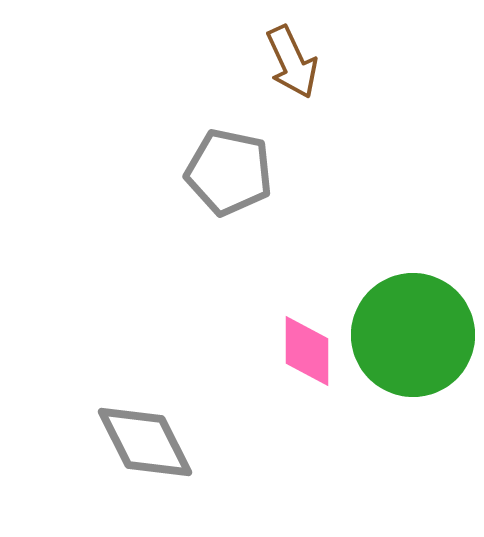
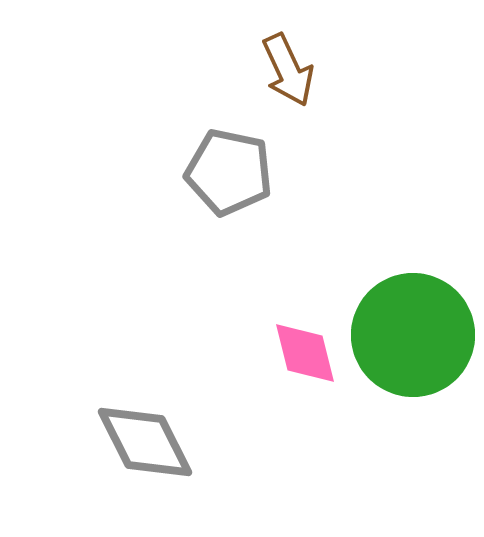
brown arrow: moved 4 px left, 8 px down
pink diamond: moved 2 px left, 2 px down; rotated 14 degrees counterclockwise
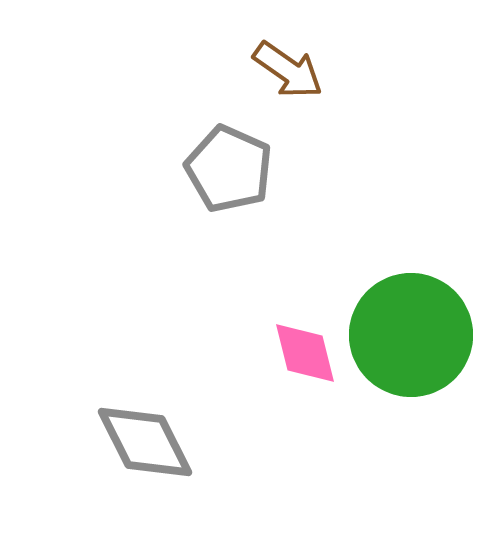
brown arrow: rotated 30 degrees counterclockwise
gray pentagon: moved 3 px up; rotated 12 degrees clockwise
green circle: moved 2 px left
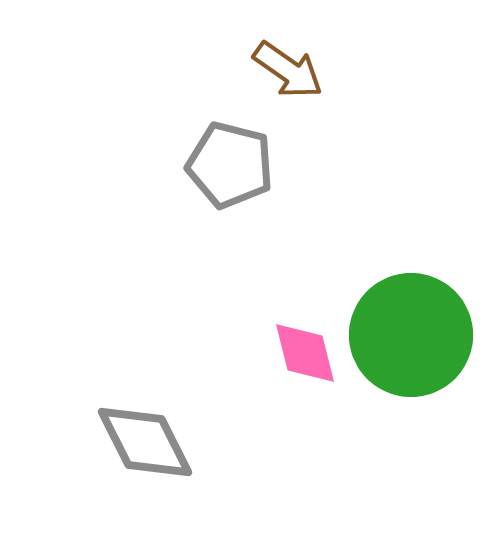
gray pentagon: moved 1 px right, 4 px up; rotated 10 degrees counterclockwise
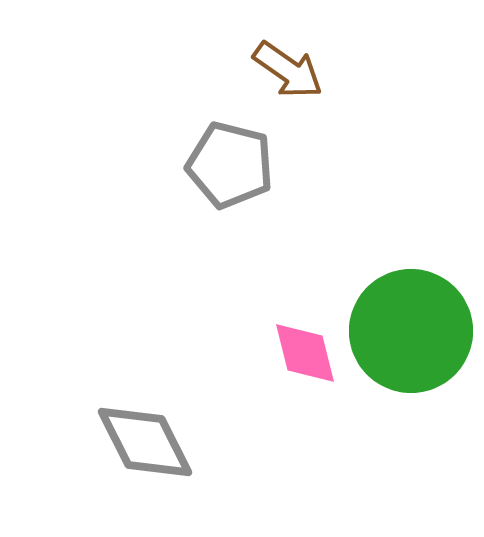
green circle: moved 4 px up
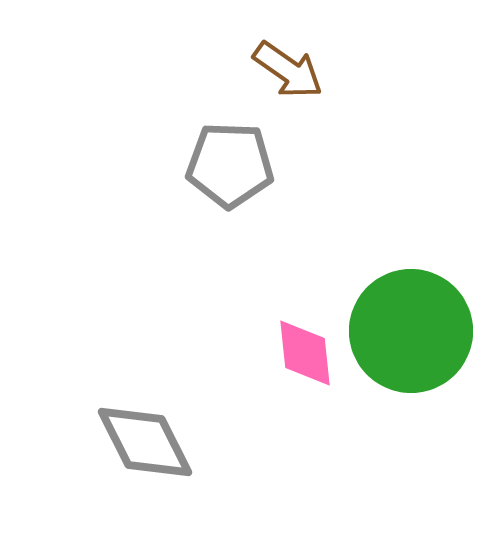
gray pentagon: rotated 12 degrees counterclockwise
pink diamond: rotated 8 degrees clockwise
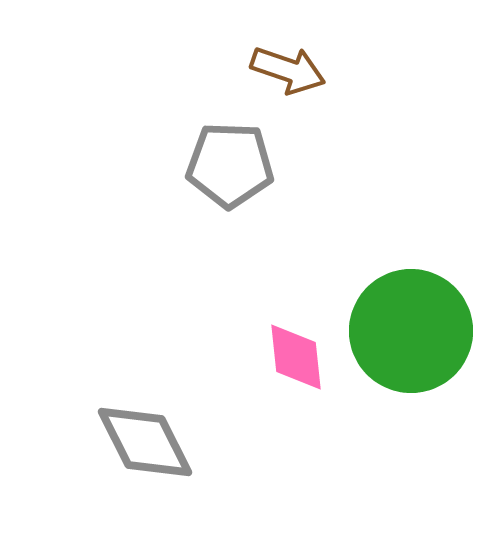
brown arrow: rotated 16 degrees counterclockwise
pink diamond: moved 9 px left, 4 px down
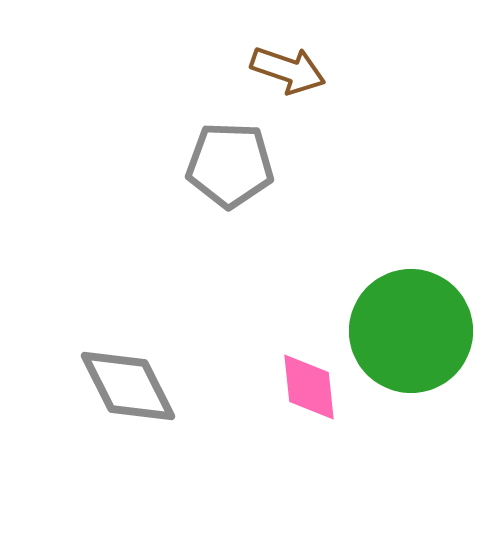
pink diamond: moved 13 px right, 30 px down
gray diamond: moved 17 px left, 56 px up
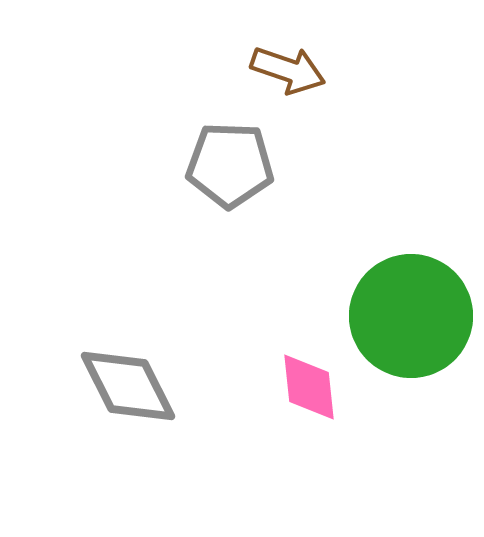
green circle: moved 15 px up
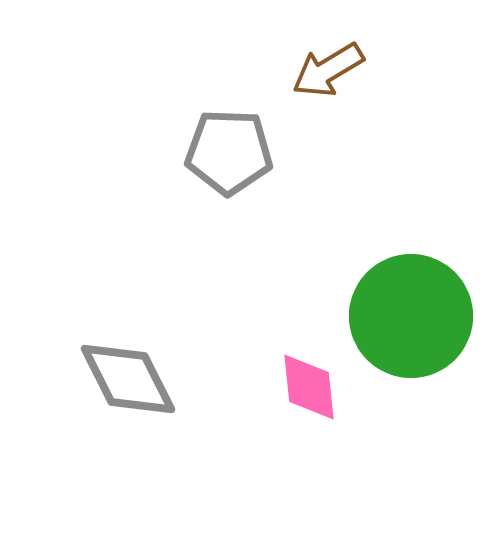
brown arrow: moved 40 px right; rotated 130 degrees clockwise
gray pentagon: moved 1 px left, 13 px up
gray diamond: moved 7 px up
